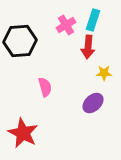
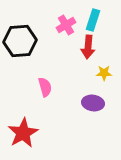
purple ellipse: rotated 50 degrees clockwise
red star: rotated 16 degrees clockwise
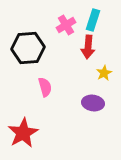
black hexagon: moved 8 px right, 7 px down
yellow star: rotated 28 degrees counterclockwise
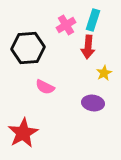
pink semicircle: rotated 132 degrees clockwise
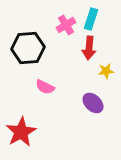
cyan rectangle: moved 2 px left, 1 px up
red arrow: moved 1 px right, 1 px down
yellow star: moved 2 px right, 2 px up; rotated 21 degrees clockwise
purple ellipse: rotated 35 degrees clockwise
red star: moved 2 px left, 1 px up
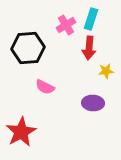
purple ellipse: rotated 40 degrees counterclockwise
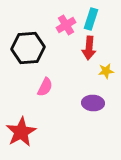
pink semicircle: rotated 90 degrees counterclockwise
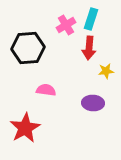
pink semicircle: moved 1 px right, 3 px down; rotated 108 degrees counterclockwise
red star: moved 4 px right, 4 px up
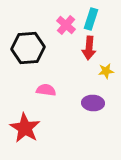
pink cross: rotated 18 degrees counterclockwise
red star: rotated 12 degrees counterclockwise
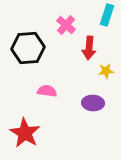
cyan rectangle: moved 16 px right, 4 px up
pink semicircle: moved 1 px right, 1 px down
red star: moved 5 px down
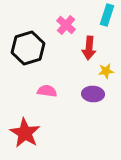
black hexagon: rotated 12 degrees counterclockwise
purple ellipse: moved 9 px up
